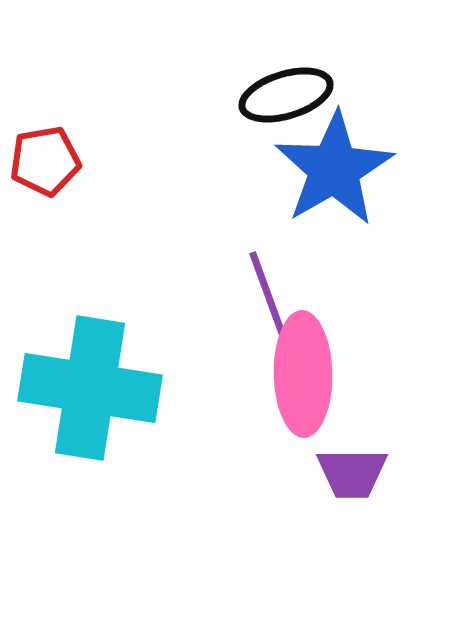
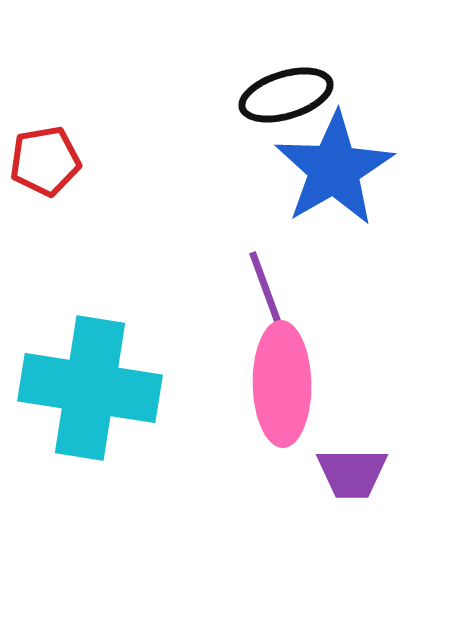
pink ellipse: moved 21 px left, 10 px down
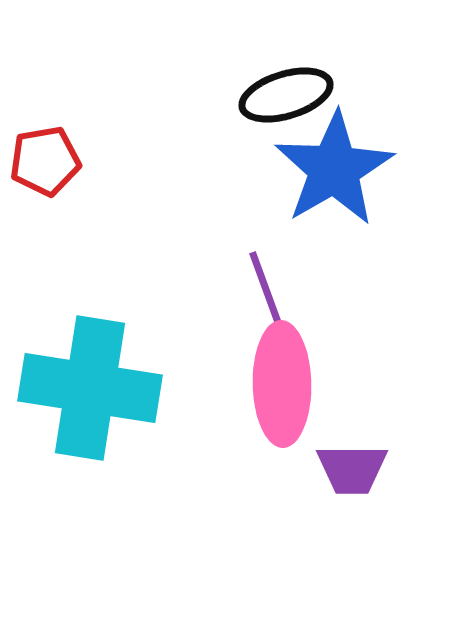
purple trapezoid: moved 4 px up
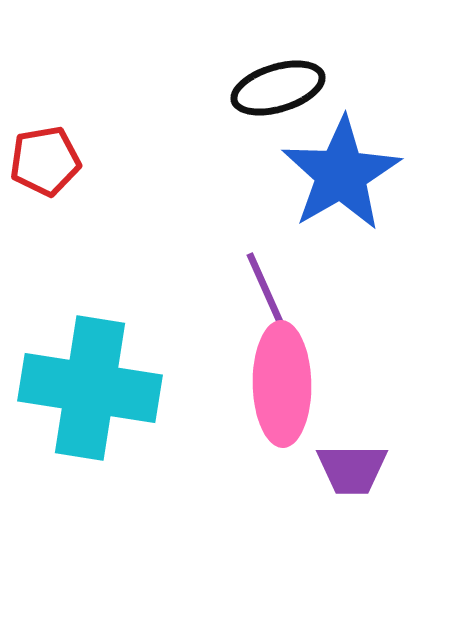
black ellipse: moved 8 px left, 7 px up
blue star: moved 7 px right, 5 px down
purple line: rotated 4 degrees counterclockwise
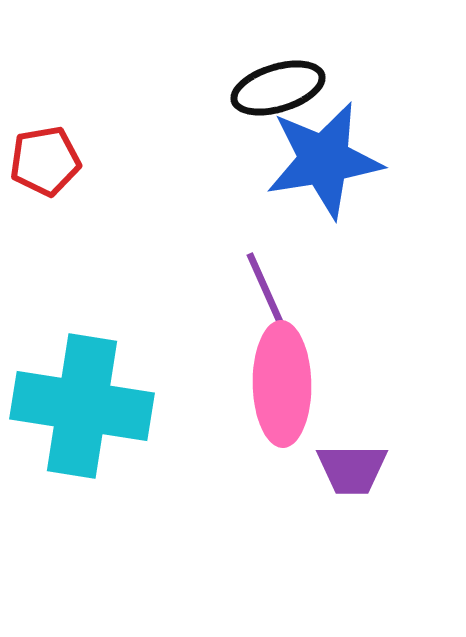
blue star: moved 17 px left, 14 px up; rotated 21 degrees clockwise
cyan cross: moved 8 px left, 18 px down
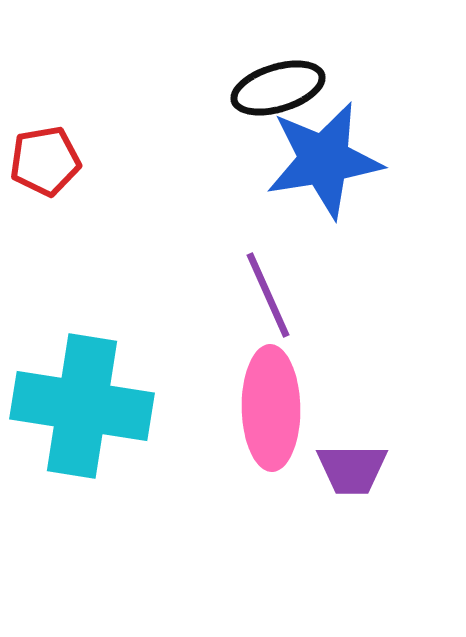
pink ellipse: moved 11 px left, 24 px down
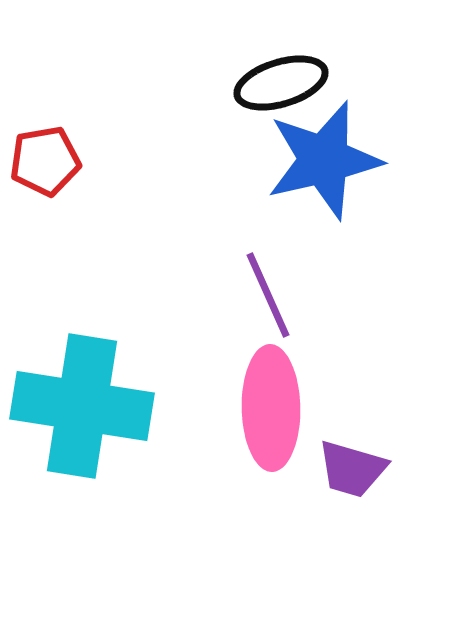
black ellipse: moved 3 px right, 5 px up
blue star: rotated 4 degrees counterclockwise
purple trapezoid: rotated 16 degrees clockwise
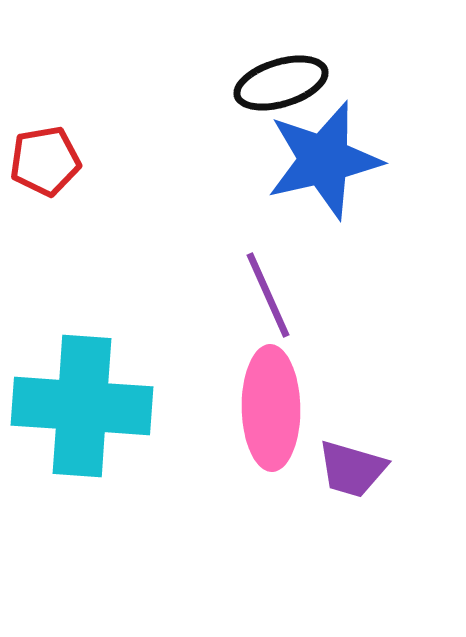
cyan cross: rotated 5 degrees counterclockwise
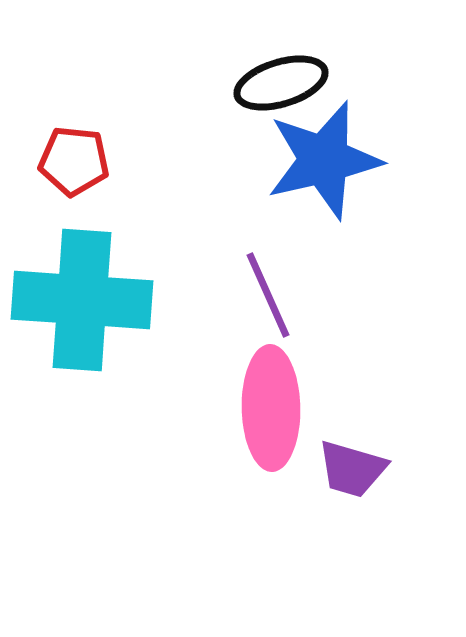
red pentagon: moved 29 px right; rotated 16 degrees clockwise
cyan cross: moved 106 px up
